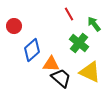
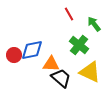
red circle: moved 29 px down
green cross: moved 2 px down
blue diamond: rotated 30 degrees clockwise
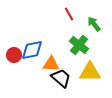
yellow triangle: rotated 25 degrees counterclockwise
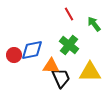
green cross: moved 10 px left
orange triangle: moved 2 px down
black trapezoid: rotated 25 degrees clockwise
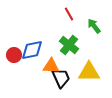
green arrow: moved 2 px down
yellow triangle: moved 1 px left
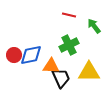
red line: moved 1 px down; rotated 48 degrees counterclockwise
green cross: rotated 24 degrees clockwise
blue diamond: moved 1 px left, 5 px down
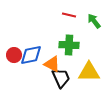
green arrow: moved 5 px up
green cross: rotated 30 degrees clockwise
orange triangle: moved 1 px right, 2 px up; rotated 24 degrees clockwise
